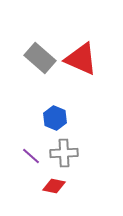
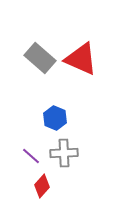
red diamond: moved 12 px left; rotated 60 degrees counterclockwise
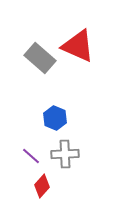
red triangle: moved 3 px left, 13 px up
gray cross: moved 1 px right, 1 px down
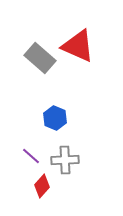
gray cross: moved 6 px down
